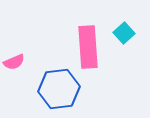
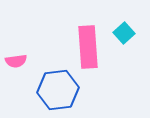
pink semicircle: moved 2 px right, 1 px up; rotated 15 degrees clockwise
blue hexagon: moved 1 px left, 1 px down
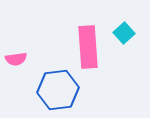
pink semicircle: moved 2 px up
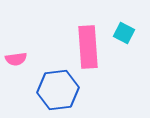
cyan square: rotated 20 degrees counterclockwise
